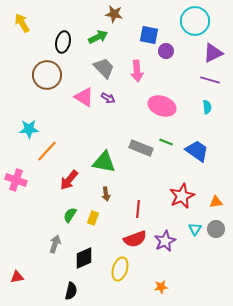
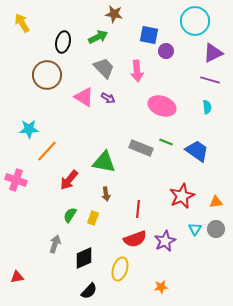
black semicircle: moved 18 px right; rotated 30 degrees clockwise
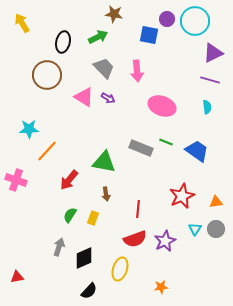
purple circle: moved 1 px right, 32 px up
gray arrow: moved 4 px right, 3 px down
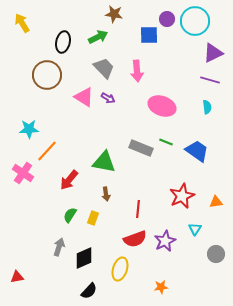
blue square: rotated 12 degrees counterclockwise
pink cross: moved 7 px right, 7 px up; rotated 15 degrees clockwise
gray circle: moved 25 px down
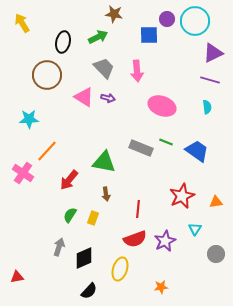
purple arrow: rotated 16 degrees counterclockwise
cyan star: moved 10 px up
